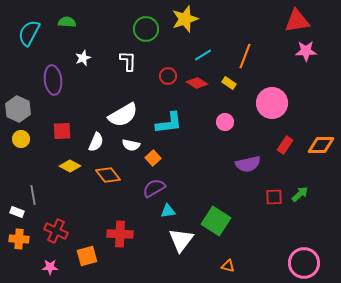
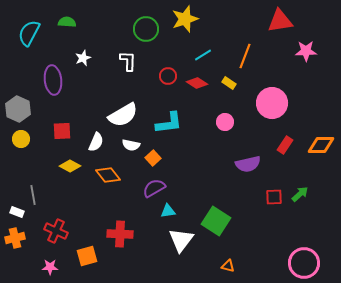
red triangle at (297, 21): moved 17 px left
orange cross at (19, 239): moved 4 px left, 1 px up; rotated 18 degrees counterclockwise
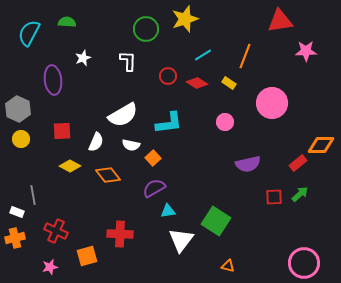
red rectangle at (285, 145): moved 13 px right, 18 px down; rotated 18 degrees clockwise
pink star at (50, 267): rotated 14 degrees counterclockwise
